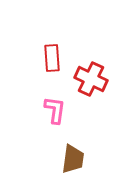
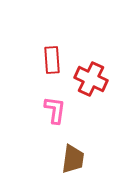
red rectangle: moved 2 px down
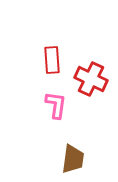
pink L-shape: moved 1 px right, 5 px up
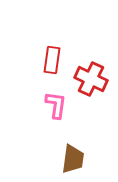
red rectangle: rotated 12 degrees clockwise
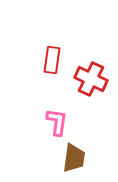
pink L-shape: moved 1 px right, 17 px down
brown trapezoid: moved 1 px right, 1 px up
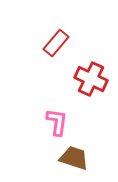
red rectangle: moved 4 px right, 17 px up; rotated 32 degrees clockwise
brown trapezoid: rotated 80 degrees counterclockwise
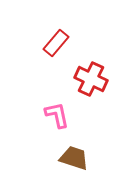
pink L-shape: moved 7 px up; rotated 20 degrees counterclockwise
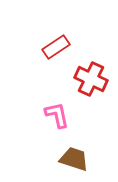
red rectangle: moved 4 px down; rotated 16 degrees clockwise
brown trapezoid: moved 1 px down
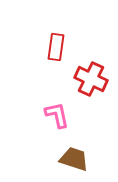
red rectangle: rotated 48 degrees counterclockwise
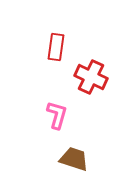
red cross: moved 2 px up
pink L-shape: rotated 28 degrees clockwise
